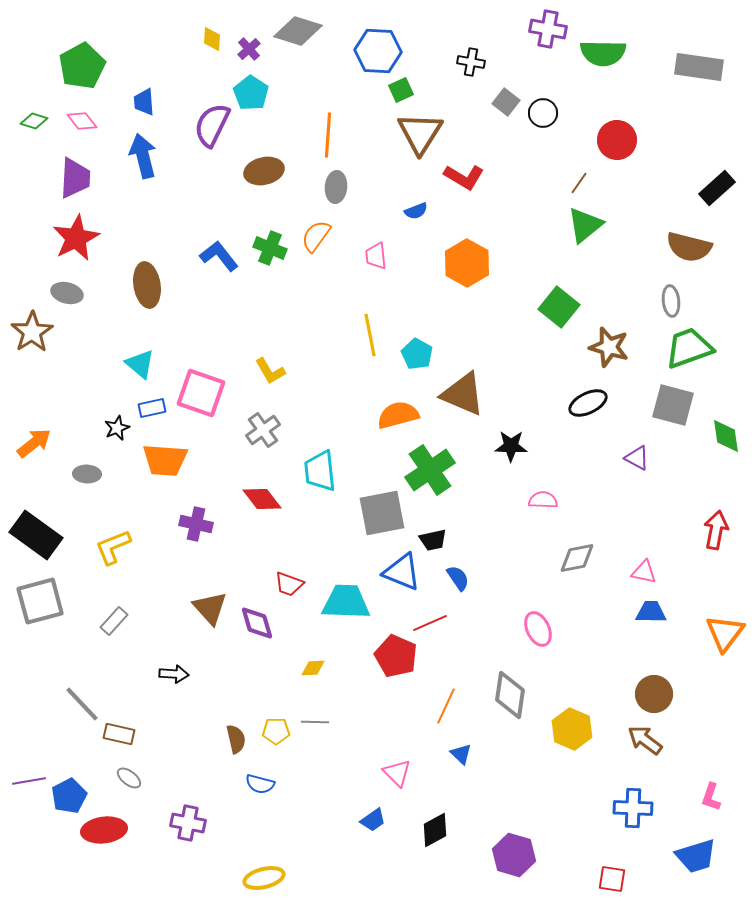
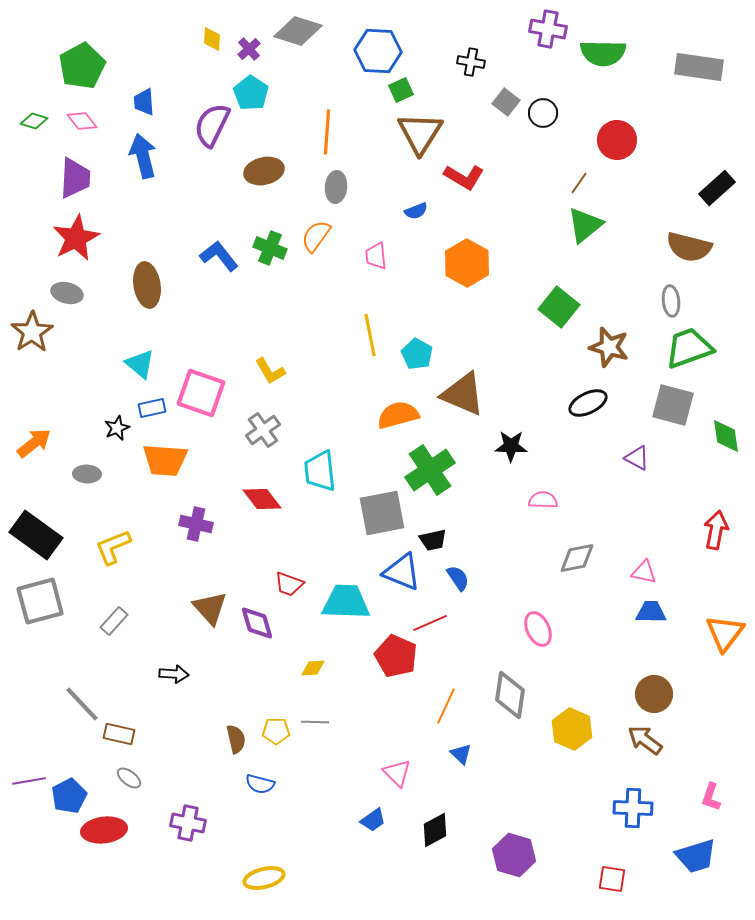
orange line at (328, 135): moved 1 px left, 3 px up
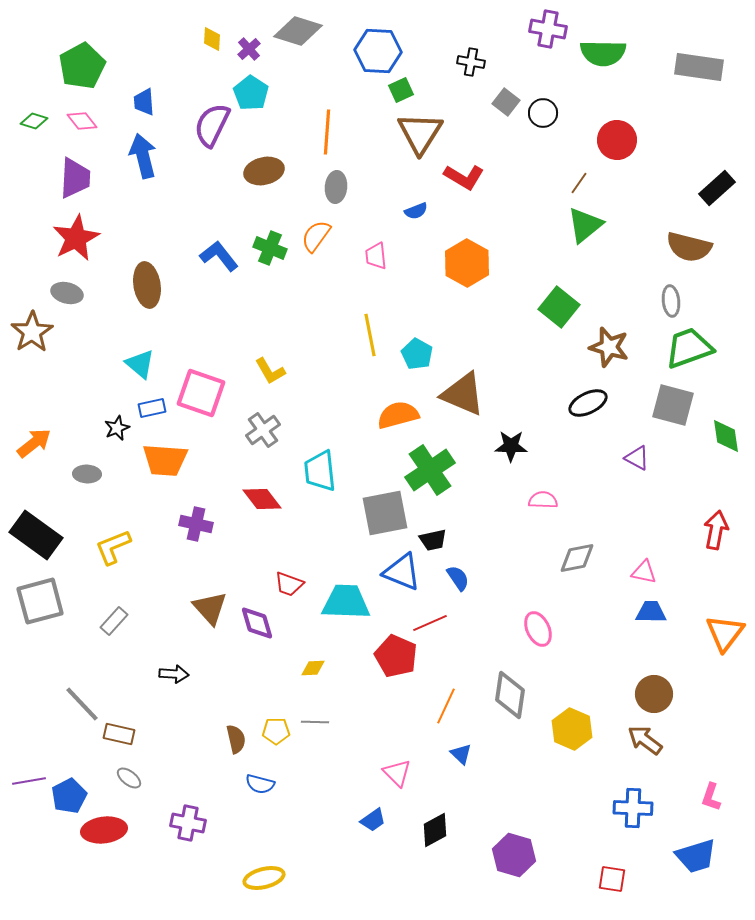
gray square at (382, 513): moved 3 px right
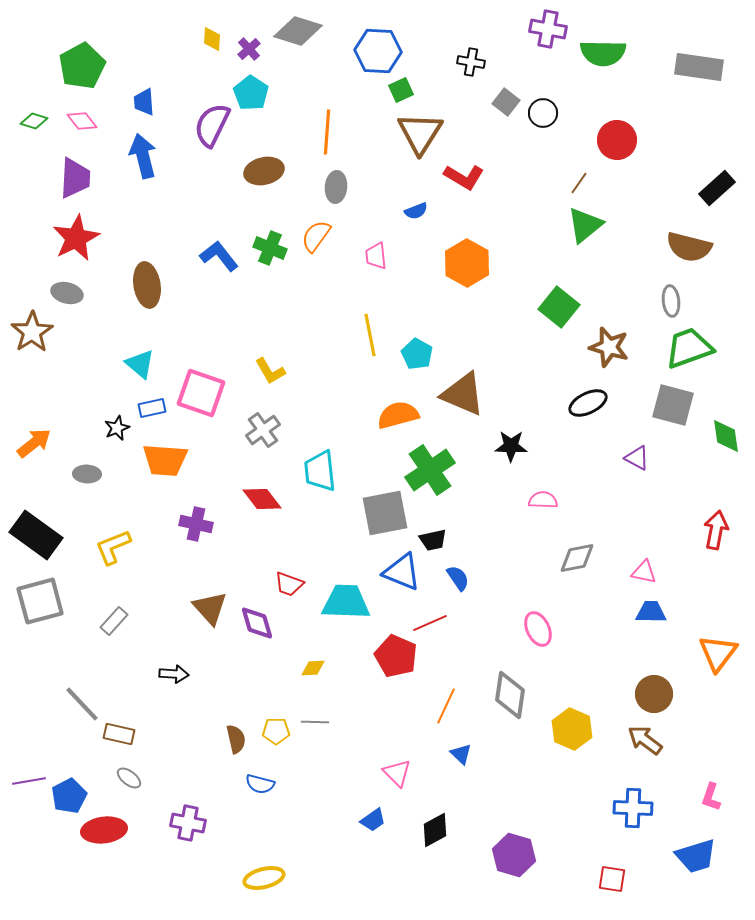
orange triangle at (725, 633): moved 7 px left, 20 px down
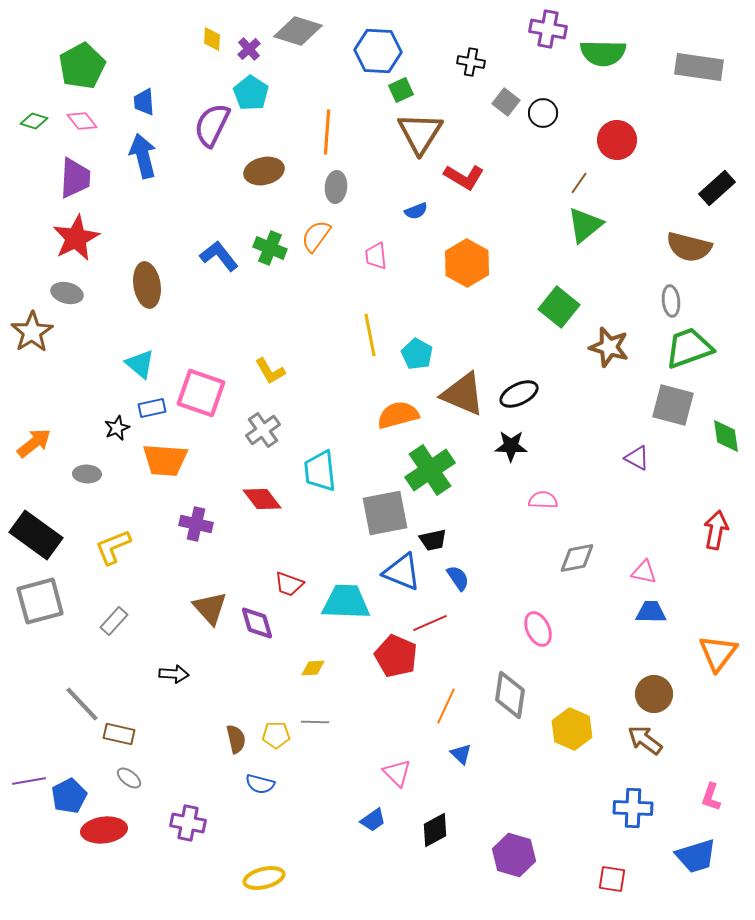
black ellipse at (588, 403): moved 69 px left, 9 px up
yellow pentagon at (276, 731): moved 4 px down
